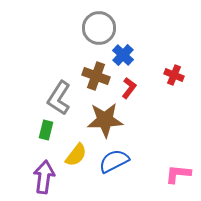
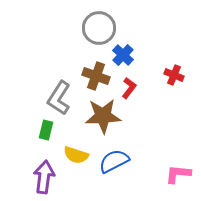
brown star: moved 2 px left, 4 px up
yellow semicircle: rotated 70 degrees clockwise
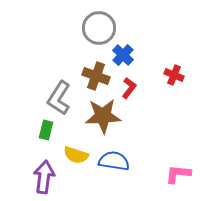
blue semicircle: rotated 36 degrees clockwise
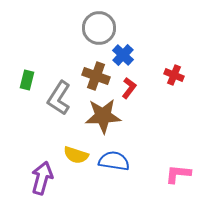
green rectangle: moved 19 px left, 50 px up
purple arrow: moved 2 px left, 1 px down; rotated 8 degrees clockwise
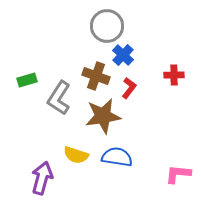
gray circle: moved 8 px right, 2 px up
red cross: rotated 24 degrees counterclockwise
green rectangle: rotated 60 degrees clockwise
brown star: rotated 6 degrees counterclockwise
blue semicircle: moved 3 px right, 4 px up
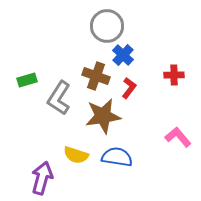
pink L-shape: moved 37 px up; rotated 44 degrees clockwise
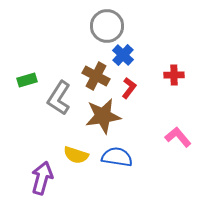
brown cross: rotated 8 degrees clockwise
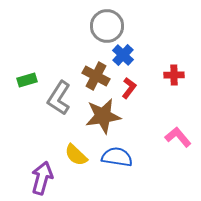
yellow semicircle: rotated 25 degrees clockwise
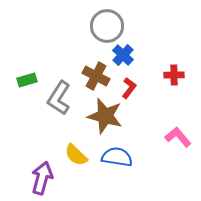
brown star: moved 2 px right; rotated 24 degrees clockwise
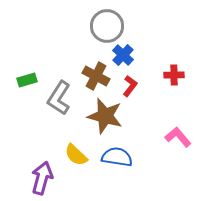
red L-shape: moved 1 px right, 2 px up
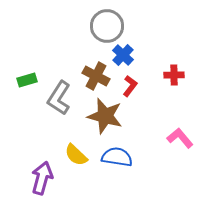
pink L-shape: moved 2 px right, 1 px down
